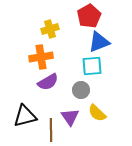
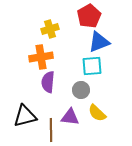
purple semicircle: rotated 125 degrees clockwise
purple triangle: rotated 48 degrees counterclockwise
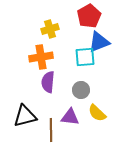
cyan square: moved 7 px left, 9 px up
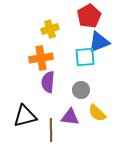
orange cross: moved 1 px down
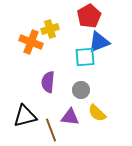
orange cross: moved 10 px left, 16 px up; rotated 30 degrees clockwise
brown line: rotated 20 degrees counterclockwise
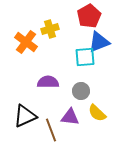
orange cross: moved 5 px left; rotated 15 degrees clockwise
purple semicircle: rotated 85 degrees clockwise
gray circle: moved 1 px down
black triangle: rotated 10 degrees counterclockwise
